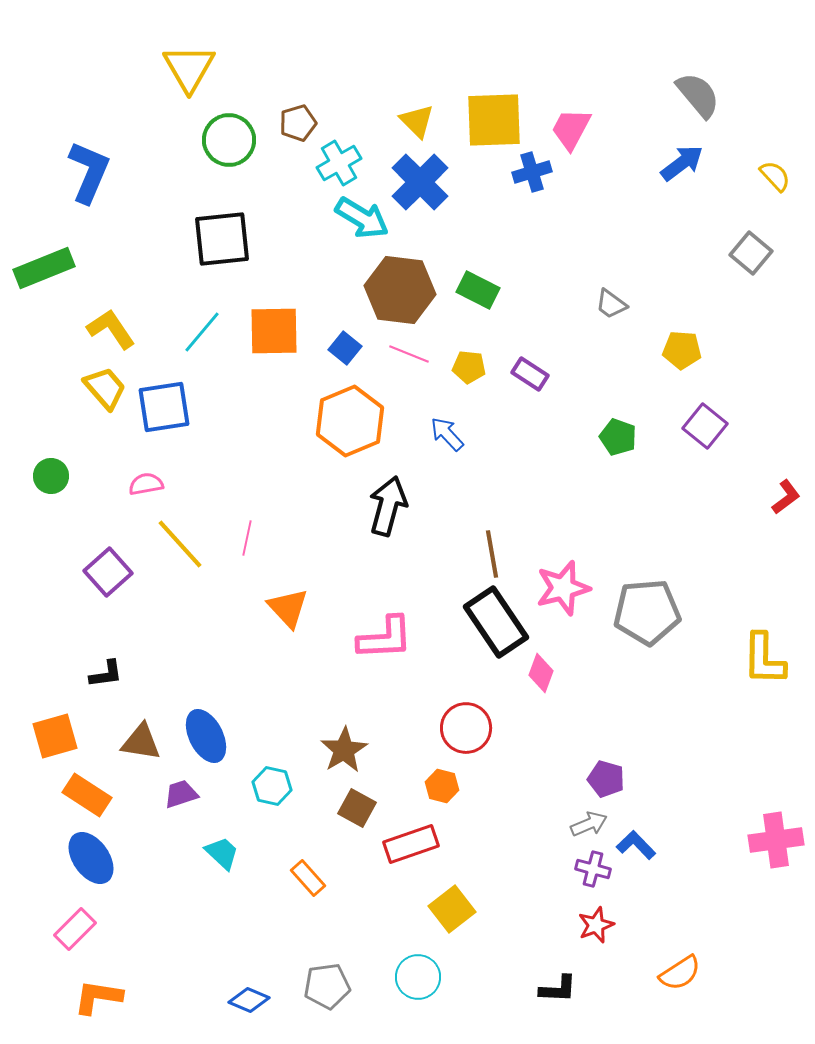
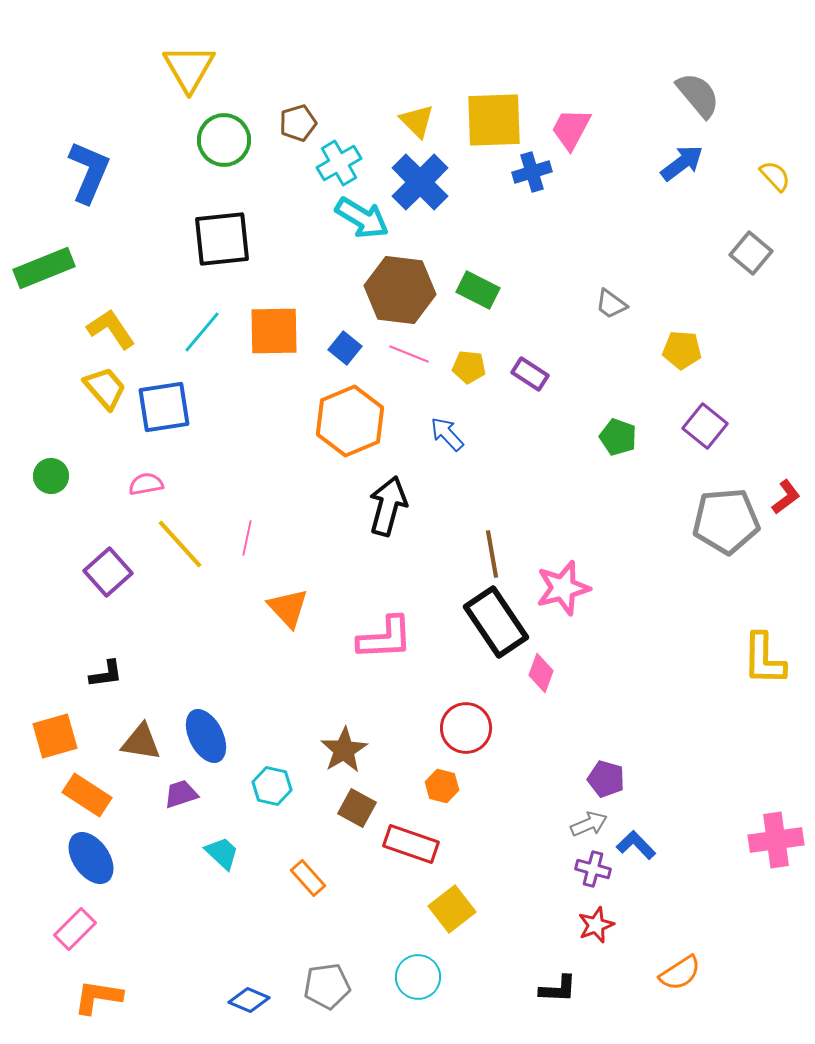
green circle at (229, 140): moved 5 px left
gray pentagon at (647, 612): moved 79 px right, 91 px up
red rectangle at (411, 844): rotated 38 degrees clockwise
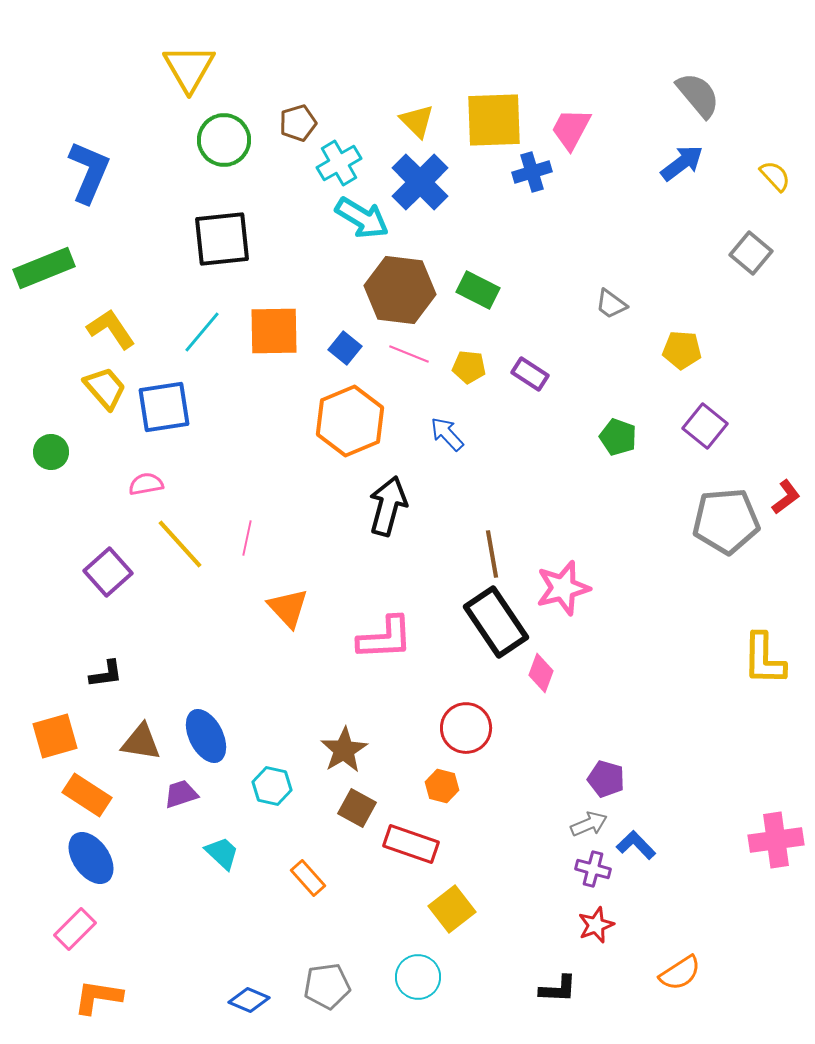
green circle at (51, 476): moved 24 px up
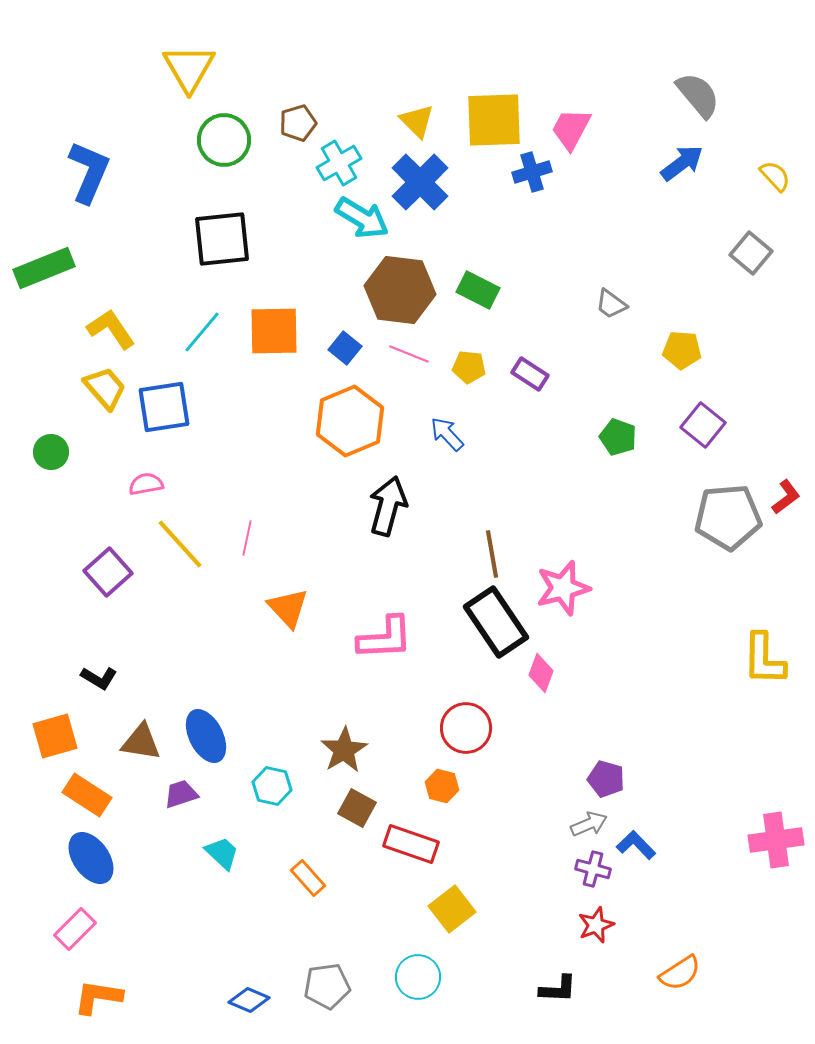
purple square at (705, 426): moved 2 px left, 1 px up
gray pentagon at (726, 521): moved 2 px right, 4 px up
black L-shape at (106, 674): moved 7 px left, 4 px down; rotated 39 degrees clockwise
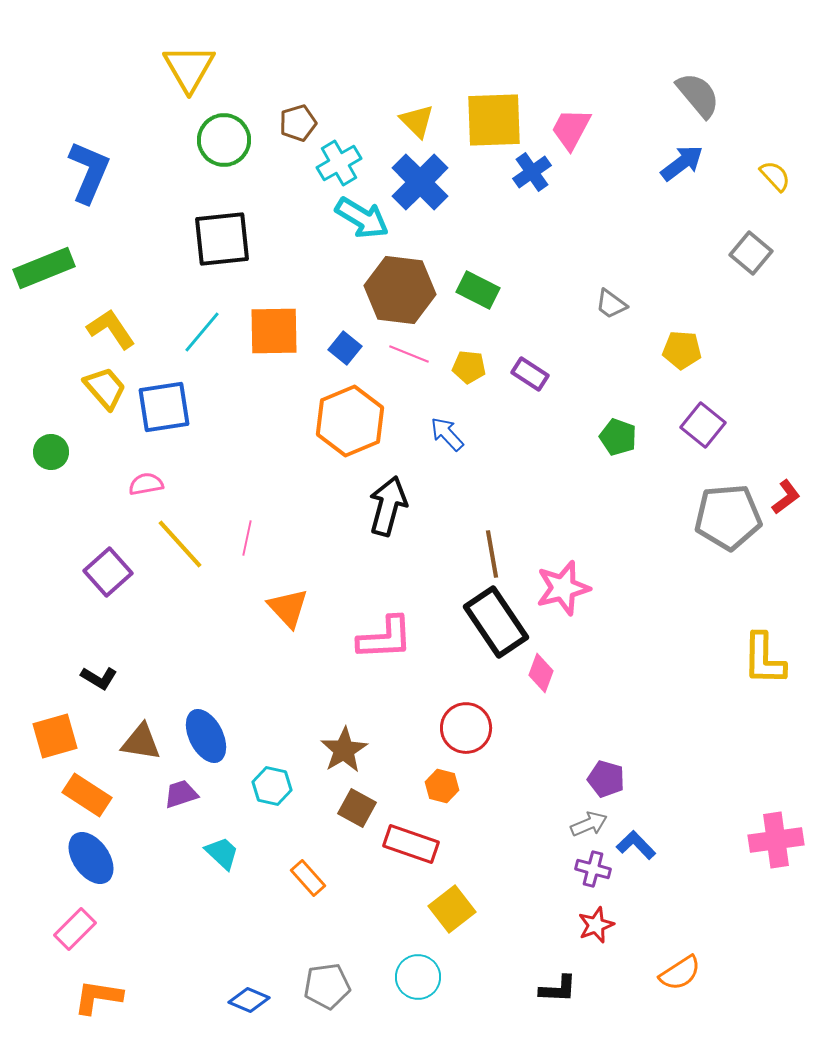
blue cross at (532, 172): rotated 18 degrees counterclockwise
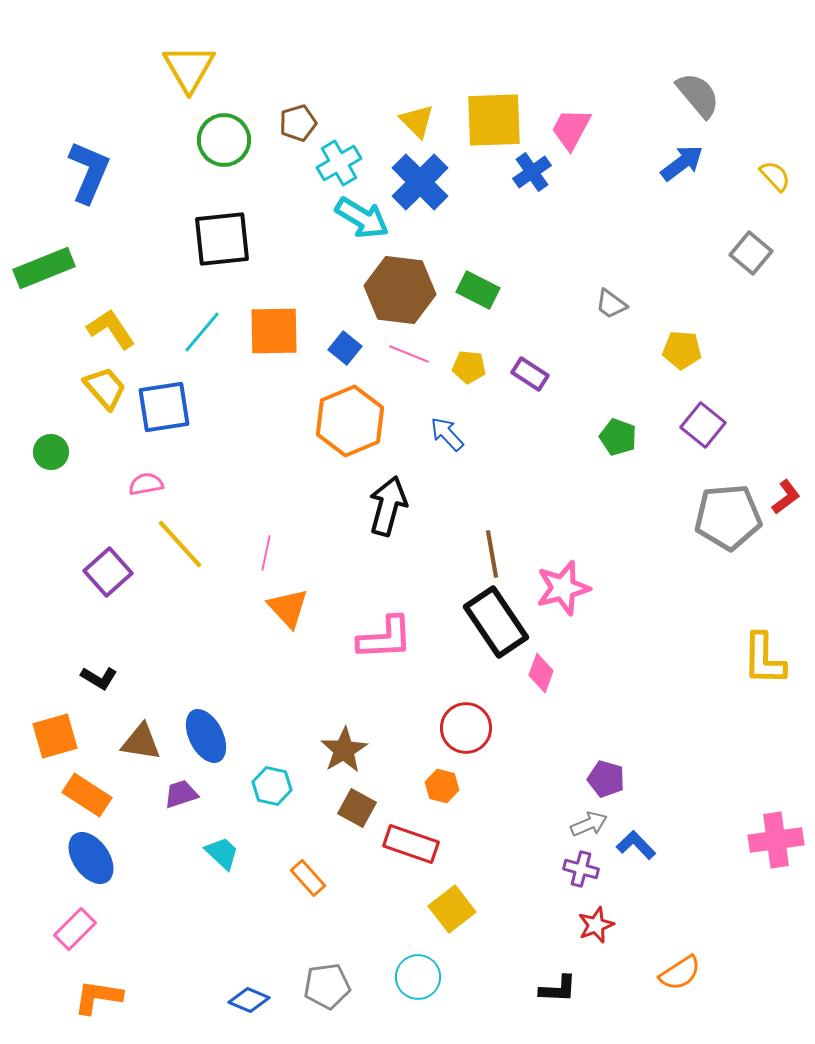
pink line at (247, 538): moved 19 px right, 15 px down
purple cross at (593, 869): moved 12 px left
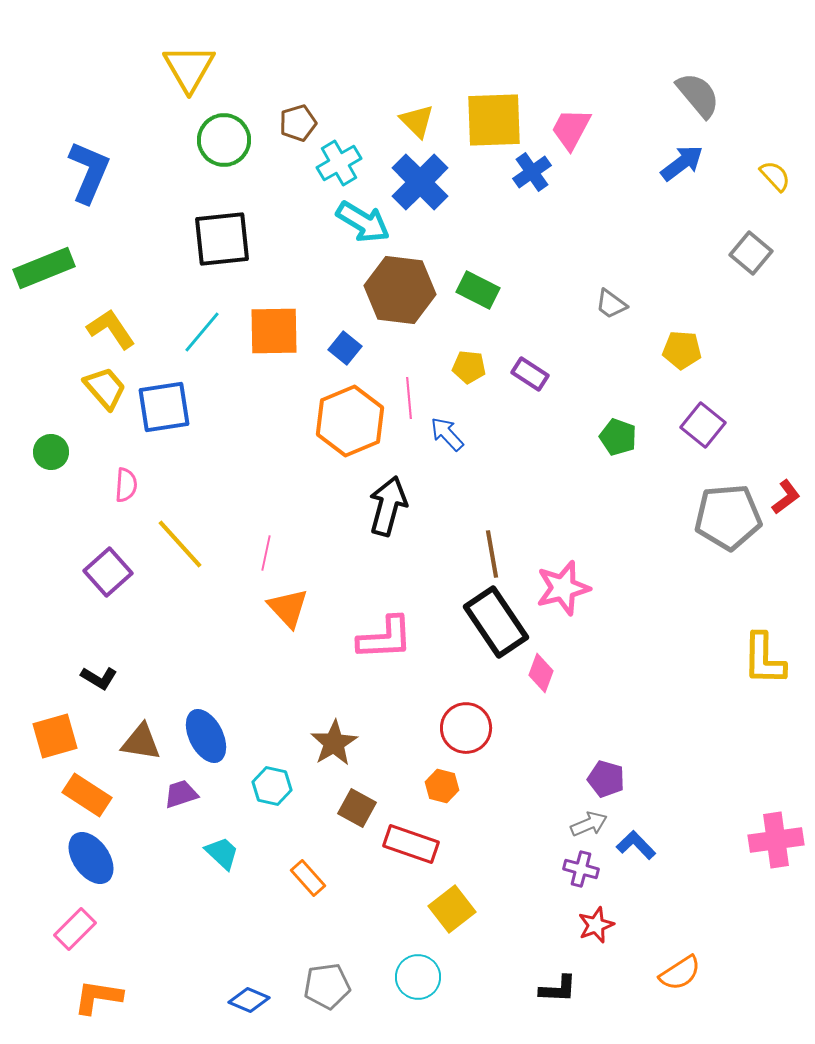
cyan arrow at (362, 218): moved 1 px right, 4 px down
pink line at (409, 354): moved 44 px down; rotated 63 degrees clockwise
pink semicircle at (146, 484): moved 20 px left, 1 px down; rotated 104 degrees clockwise
brown star at (344, 750): moved 10 px left, 7 px up
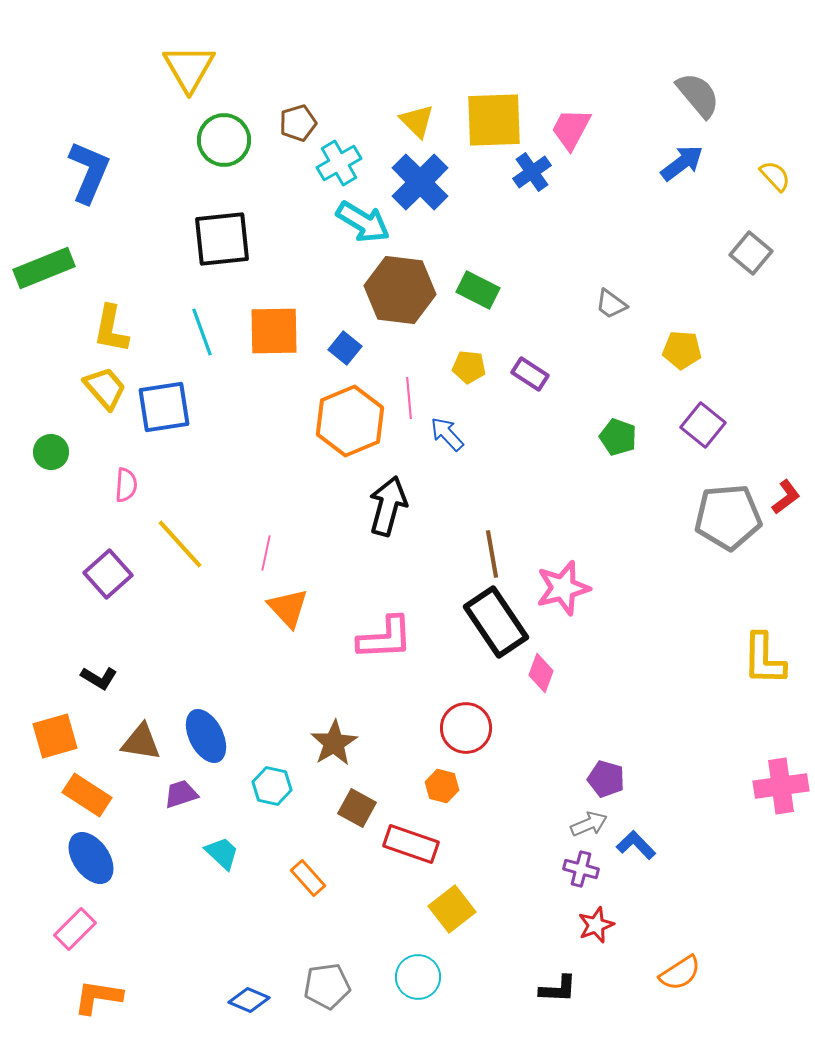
yellow L-shape at (111, 329): rotated 135 degrees counterclockwise
cyan line at (202, 332): rotated 60 degrees counterclockwise
purple square at (108, 572): moved 2 px down
pink cross at (776, 840): moved 5 px right, 54 px up
